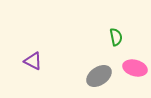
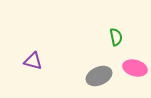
purple triangle: rotated 12 degrees counterclockwise
gray ellipse: rotated 10 degrees clockwise
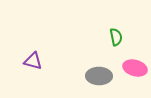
gray ellipse: rotated 25 degrees clockwise
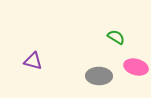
green semicircle: rotated 48 degrees counterclockwise
pink ellipse: moved 1 px right, 1 px up
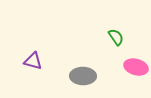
green semicircle: rotated 24 degrees clockwise
gray ellipse: moved 16 px left
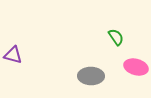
purple triangle: moved 20 px left, 6 px up
gray ellipse: moved 8 px right
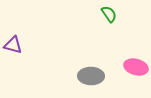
green semicircle: moved 7 px left, 23 px up
purple triangle: moved 10 px up
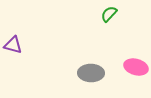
green semicircle: rotated 102 degrees counterclockwise
gray ellipse: moved 3 px up
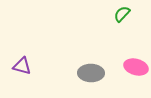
green semicircle: moved 13 px right
purple triangle: moved 9 px right, 21 px down
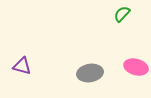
gray ellipse: moved 1 px left; rotated 10 degrees counterclockwise
